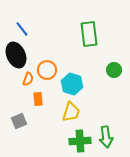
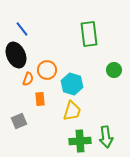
orange rectangle: moved 2 px right
yellow trapezoid: moved 1 px right, 1 px up
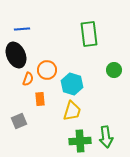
blue line: rotated 56 degrees counterclockwise
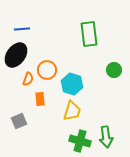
black ellipse: rotated 60 degrees clockwise
green cross: rotated 20 degrees clockwise
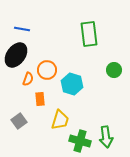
blue line: rotated 14 degrees clockwise
yellow trapezoid: moved 12 px left, 9 px down
gray square: rotated 14 degrees counterclockwise
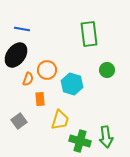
green circle: moved 7 px left
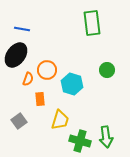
green rectangle: moved 3 px right, 11 px up
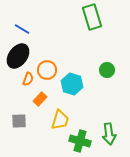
green rectangle: moved 6 px up; rotated 10 degrees counterclockwise
blue line: rotated 21 degrees clockwise
black ellipse: moved 2 px right, 1 px down
orange rectangle: rotated 48 degrees clockwise
gray square: rotated 35 degrees clockwise
green arrow: moved 3 px right, 3 px up
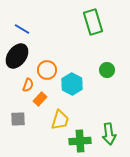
green rectangle: moved 1 px right, 5 px down
black ellipse: moved 1 px left
orange semicircle: moved 6 px down
cyan hexagon: rotated 10 degrees clockwise
gray square: moved 1 px left, 2 px up
green cross: rotated 20 degrees counterclockwise
